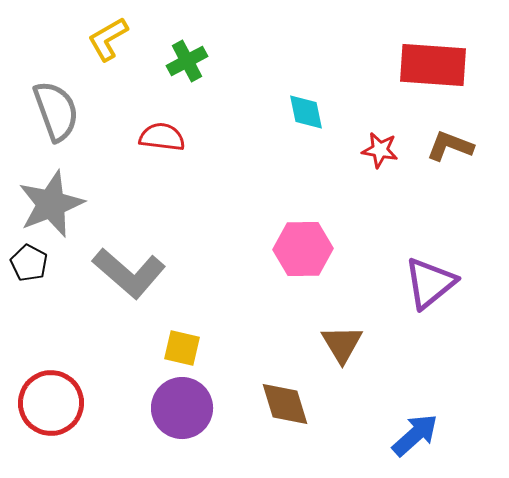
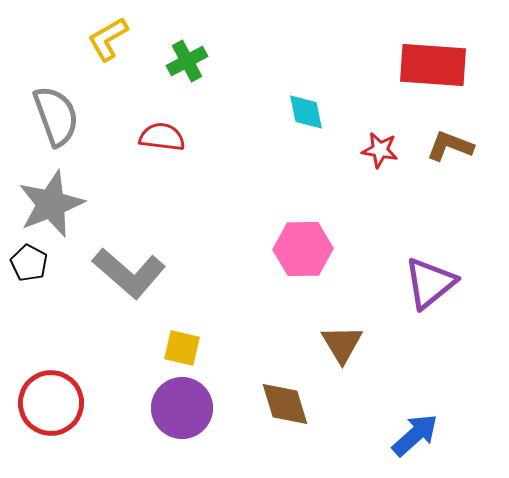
gray semicircle: moved 5 px down
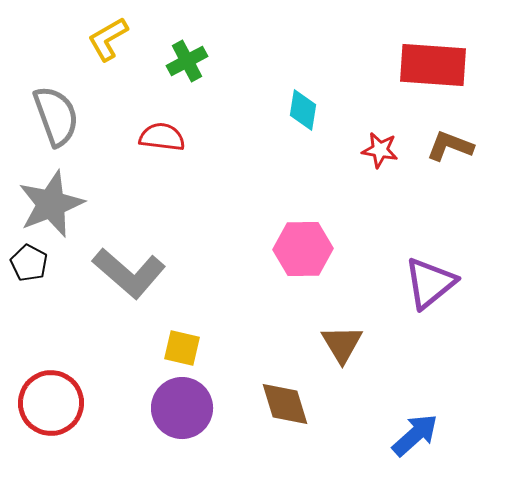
cyan diamond: moved 3 px left, 2 px up; rotated 21 degrees clockwise
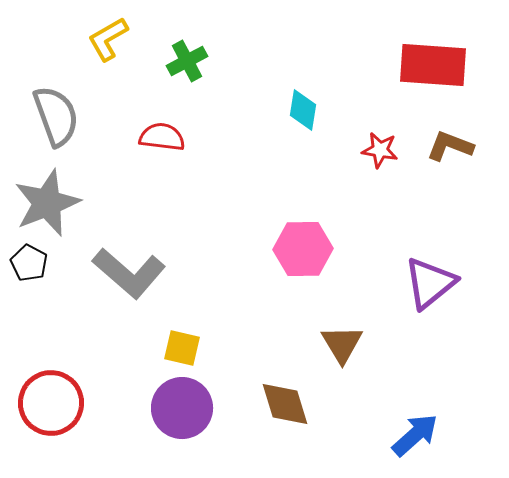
gray star: moved 4 px left, 1 px up
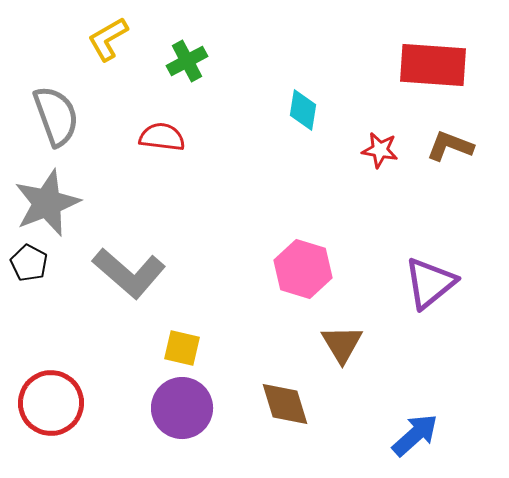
pink hexagon: moved 20 px down; rotated 18 degrees clockwise
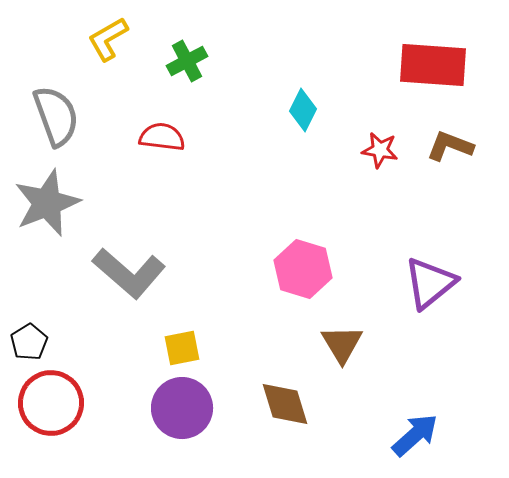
cyan diamond: rotated 18 degrees clockwise
black pentagon: moved 79 px down; rotated 12 degrees clockwise
yellow square: rotated 24 degrees counterclockwise
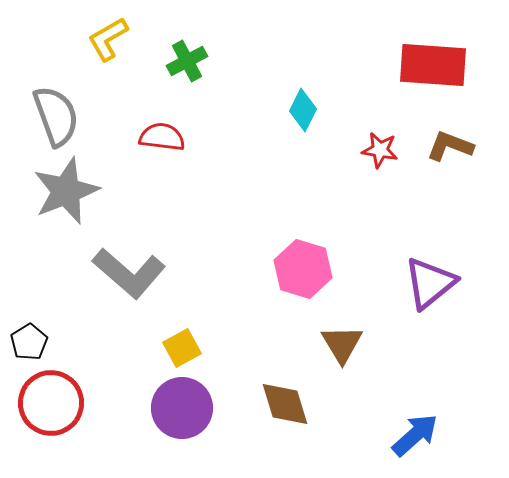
gray star: moved 19 px right, 12 px up
yellow square: rotated 18 degrees counterclockwise
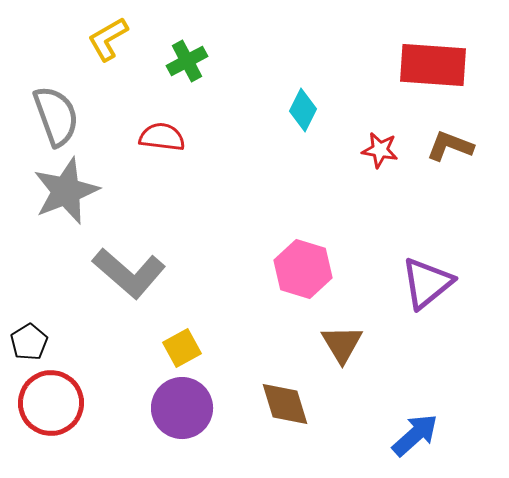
purple triangle: moved 3 px left
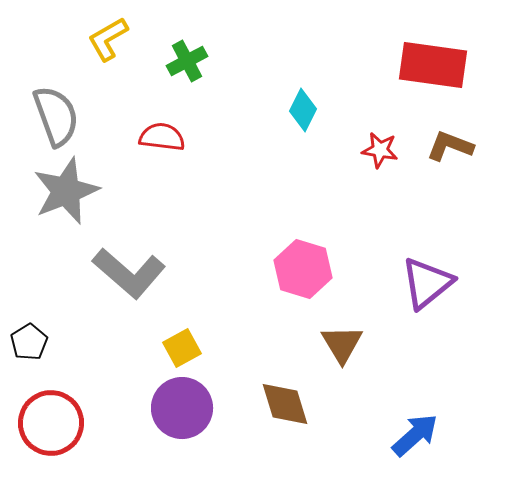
red rectangle: rotated 4 degrees clockwise
red circle: moved 20 px down
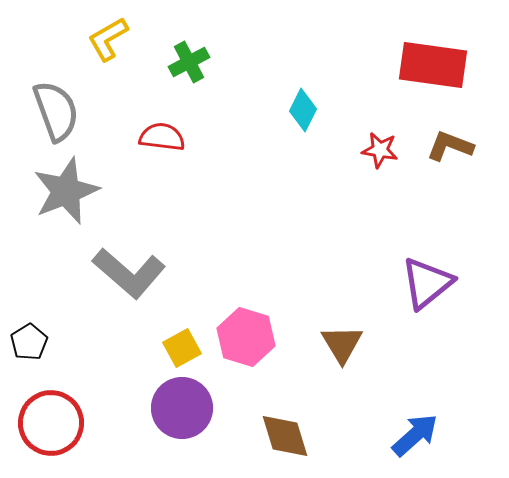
green cross: moved 2 px right, 1 px down
gray semicircle: moved 5 px up
pink hexagon: moved 57 px left, 68 px down
brown diamond: moved 32 px down
